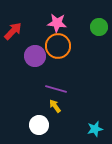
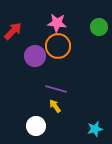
white circle: moved 3 px left, 1 px down
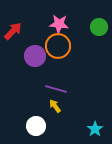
pink star: moved 2 px right, 1 px down
cyan star: rotated 21 degrees counterclockwise
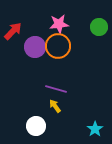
pink star: rotated 12 degrees counterclockwise
purple circle: moved 9 px up
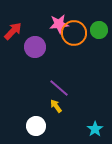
green circle: moved 3 px down
orange circle: moved 16 px right, 13 px up
purple line: moved 3 px right, 1 px up; rotated 25 degrees clockwise
yellow arrow: moved 1 px right
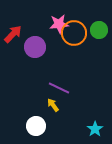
red arrow: moved 3 px down
purple line: rotated 15 degrees counterclockwise
yellow arrow: moved 3 px left, 1 px up
